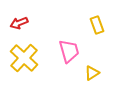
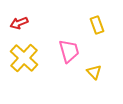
yellow triangle: moved 2 px right, 1 px up; rotated 42 degrees counterclockwise
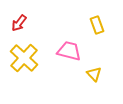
red arrow: rotated 30 degrees counterclockwise
pink trapezoid: rotated 60 degrees counterclockwise
yellow triangle: moved 2 px down
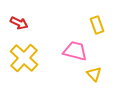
red arrow: rotated 102 degrees counterclockwise
pink trapezoid: moved 6 px right
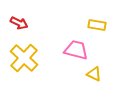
yellow rectangle: rotated 60 degrees counterclockwise
pink trapezoid: moved 1 px right, 1 px up
yellow triangle: rotated 21 degrees counterclockwise
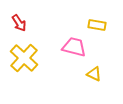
red arrow: rotated 30 degrees clockwise
pink trapezoid: moved 2 px left, 3 px up
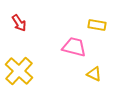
yellow cross: moved 5 px left, 13 px down
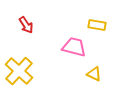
red arrow: moved 7 px right, 2 px down
